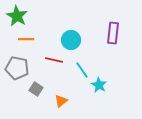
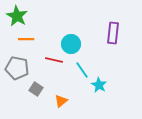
cyan circle: moved 4 px down
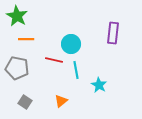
cyan line: moved 6 px left; rotated 24 degrees clockwise
gray square: moved 11 px left, 13 px down
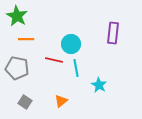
cyan line: moved 2 px up
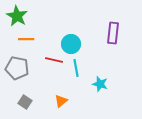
cyan star: moved 1 px right, 1 px up; rotated 14 degrees counterclockwise
